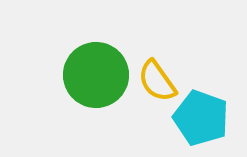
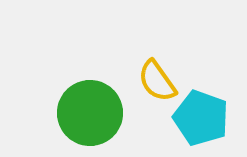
green circle: moved 6 px left, 38 px down
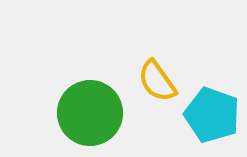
cyan pentagon: moved 11 px right, 3 px up
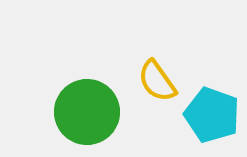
green circle: moved 3 px left, 1 px up
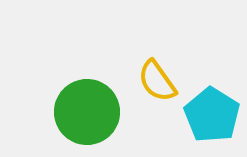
cyan pentagon: rotated 12 degrees clockwise
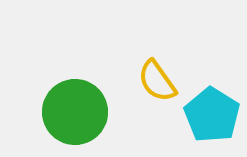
green circle: moved 12 px left
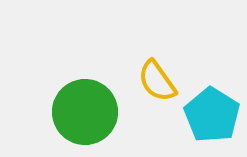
green circle: moved 10 px right
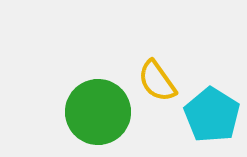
green circle: moved 13 px right
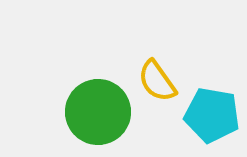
cyan pentagon: rotated 22 degrees counterclockwise
